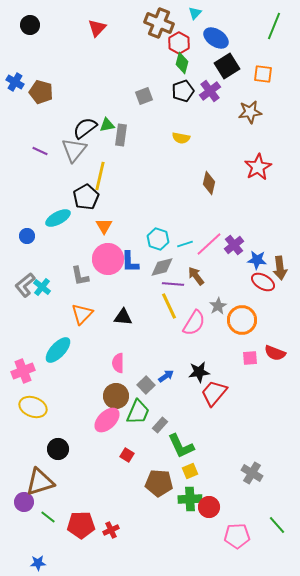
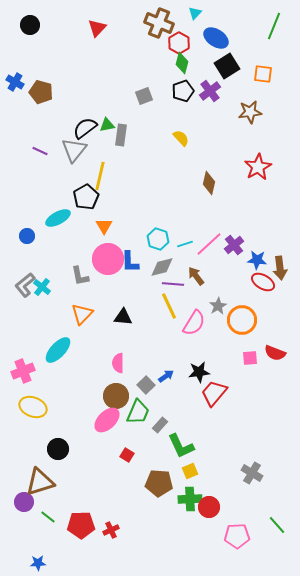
yellow semicircle at (181, 138): rotated 144 degrees counterclockwise
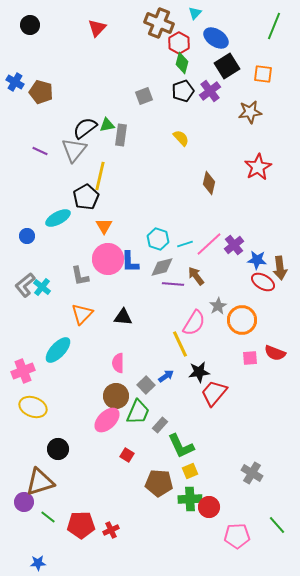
yellow line at (169, 306): moved 11 px right, 38 px down
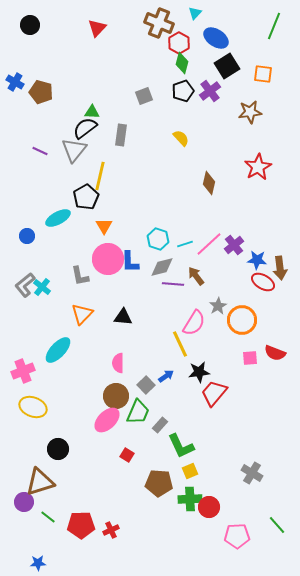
green triangle at (107, 125): moved 15 px left, 13 px up; rotated 14 degrees clockwise
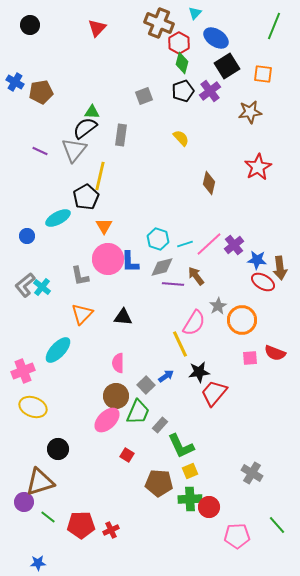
brown pentagon at (41, 92): rotated 25 degrees counterclockwise
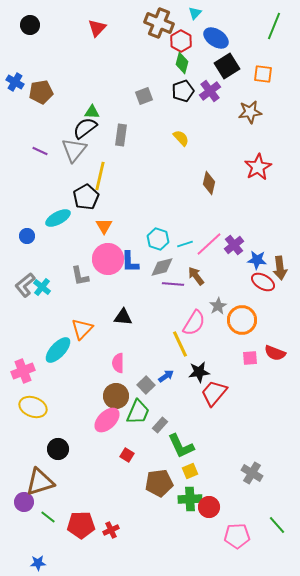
red hexagon at (179, 43): moved 2 px right, 2 px up
orange triangle at (82, 314): moved 15 px down
brown pentagon at (159, 483): rotated 12 degrees counterclockwise
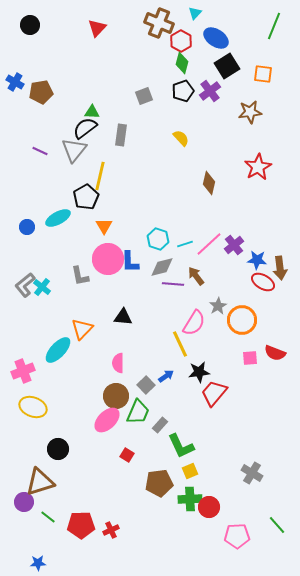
blue circle at (27, 236): moved 9 px up
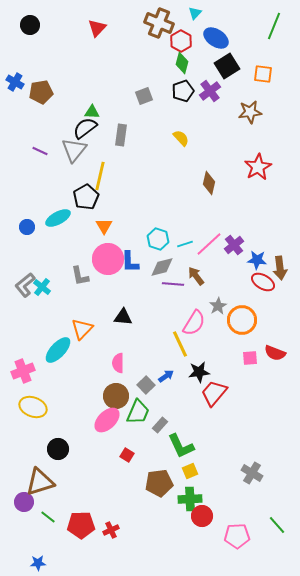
red circle at (209, 507): moved 7 px left, 9 px down
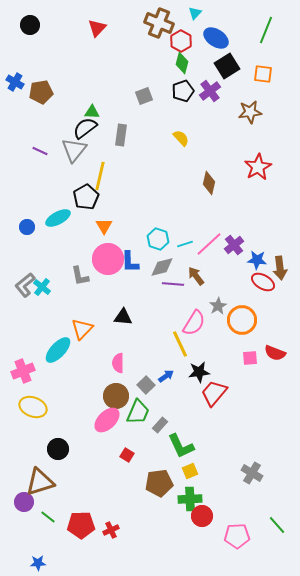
green line at (274, 26): moved 8 px left, 4 px down
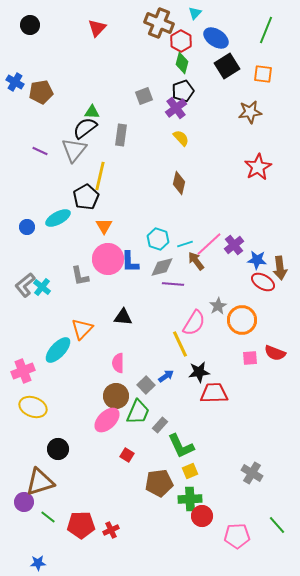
purple cross at (210, 91): moved 34 px left, 17 px down
brown diamond at (209, 183): moved 30 px left
brown arrow at (196, 276): moved 15 px up
red trapezoid at (214, 393): rotated 48 degrees clockwise
